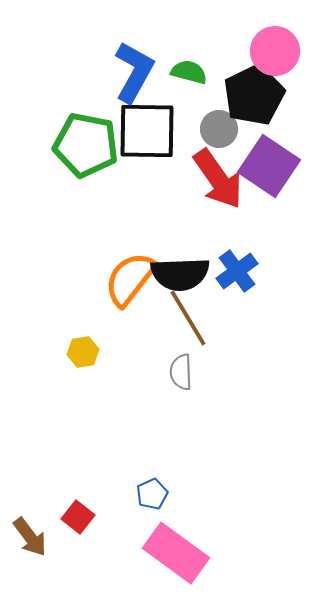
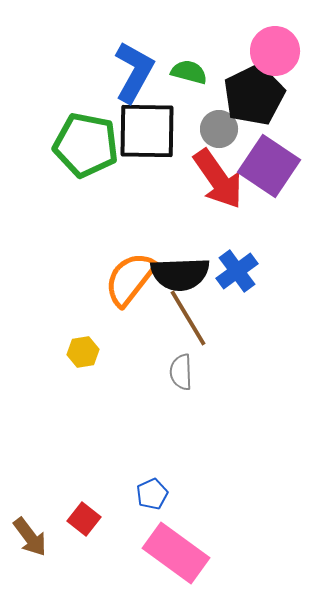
red square: moved 6 px right, 2 px down
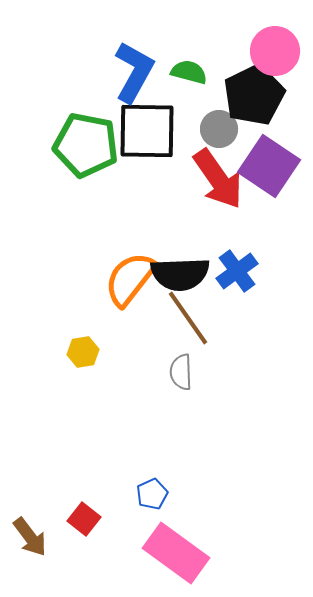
brown line: rotated 4 degrees counterclockwise
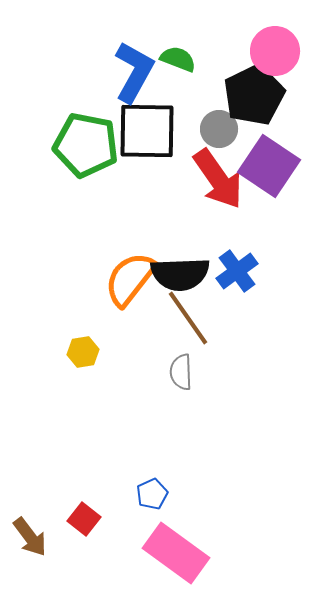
green semicircle: moved 11 px left, 13 px up; rotated 6 degrees clockwise
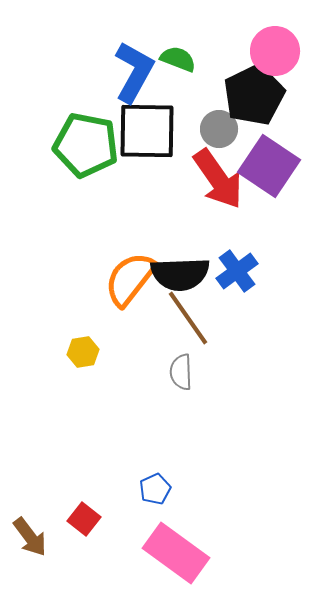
blue pentagon: moved 3 px right, 5 px up
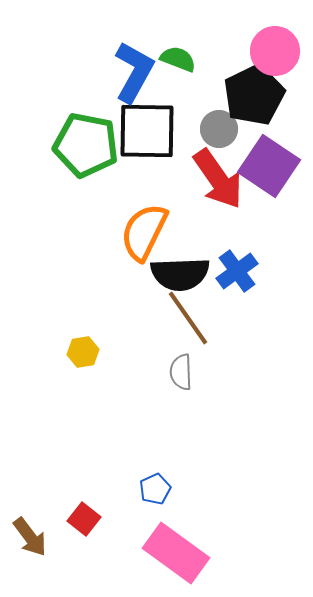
orange semicircle: moved 14 px right, 47 px up; rotated 12 degrees counterclockwise
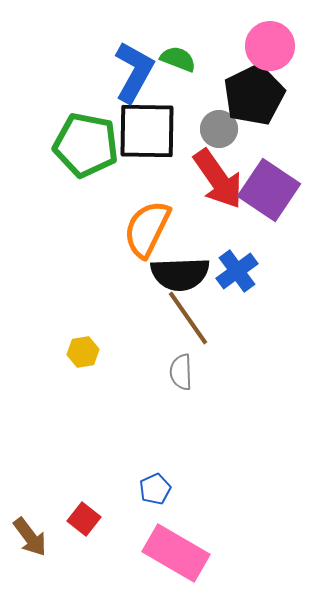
pink circle: moved 5 px left, 5 px up
purple square: moved 24 px down
orange semicircle: moved 3 px right, 3 px up
pink rectangle: rotated 6 degrees counterclockwise
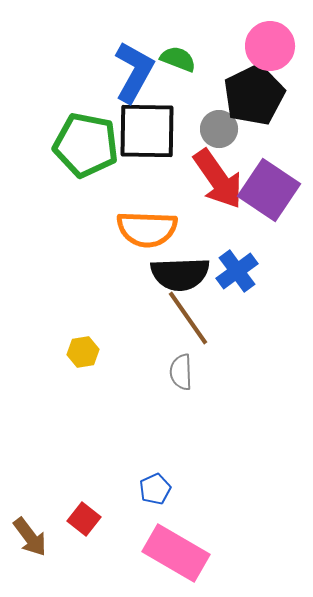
orange semicircle: rotated 114 degrees counterclockwise
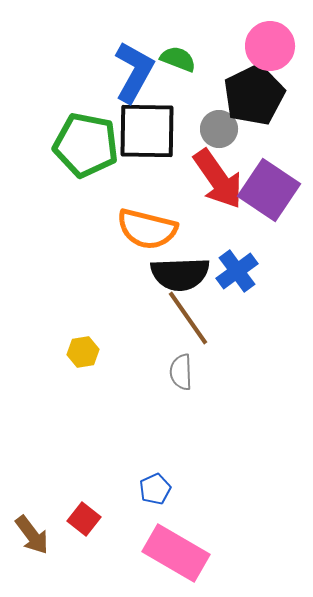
orange semicircle: rotated 12 degrees clockwise
brown arrow: moved 2 px right, 2 px up
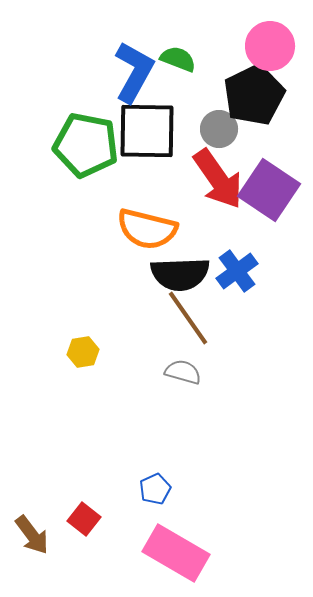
gray semicircle: moved 2 px right; rotated 108 degrees clockwise
